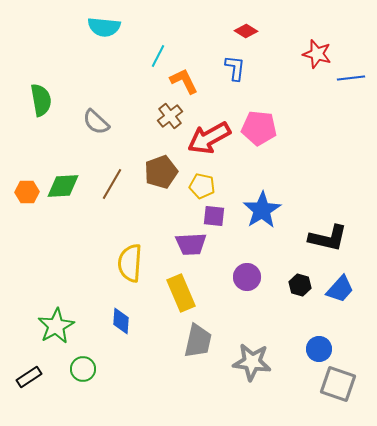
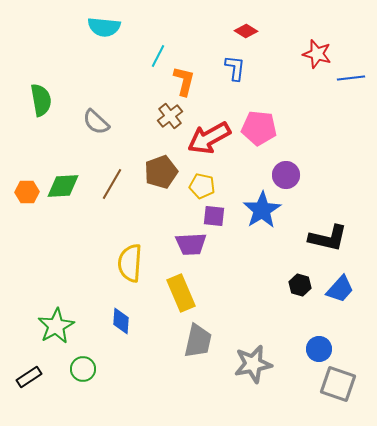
orange L-shape: rotated 40 degrees clockwise
purple circle: moved 39 px right, 102 px up
gray star: moved 1 px right, 2 px down; rotated 18 degrees counterclockwise
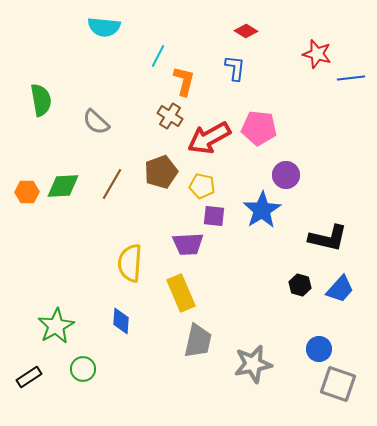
brown cross: rotated 20 degrees counterclockwise
purple trapezoid: moved 3 px left
